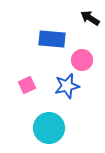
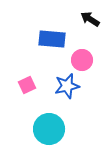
black arrow: moved 1 px down
cyan circle: moved 1 px down
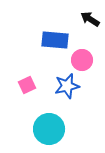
blue rectangle: moved 3 px right, 1 px down
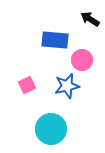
cyan circle: moved 2 px right
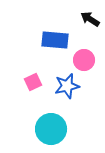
pink circle: moved 2 px right
pink square: moved 6 px right, 3 px up
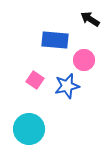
pink square: moved 2 px right, 2 px up; rotated 30 degrees counterclockwise
cyan circle: moved 22 px left
